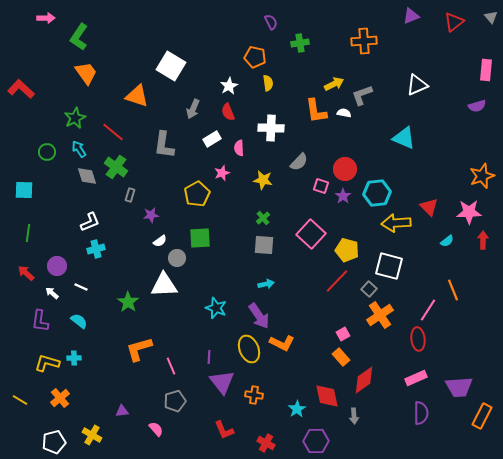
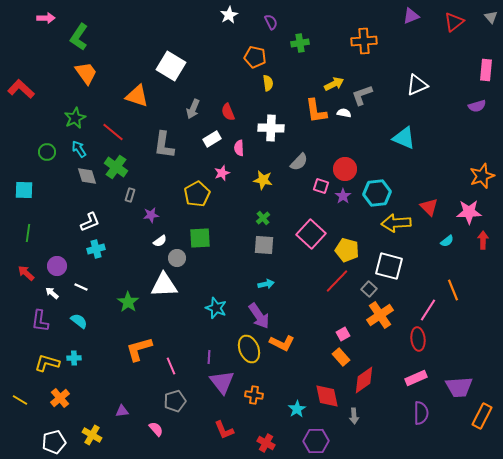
white star at (229, 86): moved 71 px up
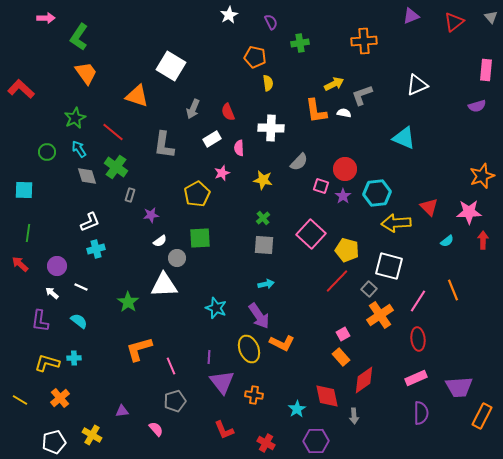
red arrow at (26, 273): moved 6 px left, 9 px up
pink line at (428, 310): moved 10 px left, 9 px up
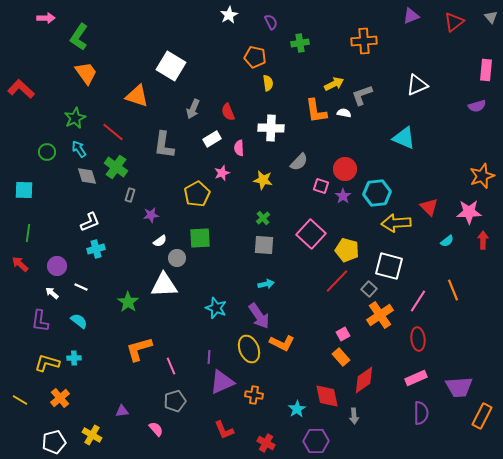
purple triangle at (222, 382): rotated 44 degrees clockwise
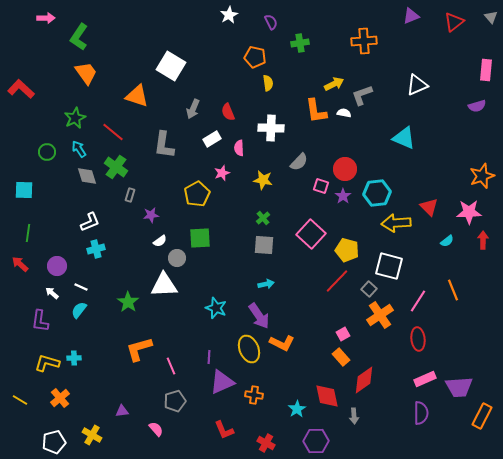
cyan semicircle at (79, 321): moved 11 px up; rotated 90 degrees counterclockwise
pink rectangle at (416, 378): moved 9 px right, 1 px down
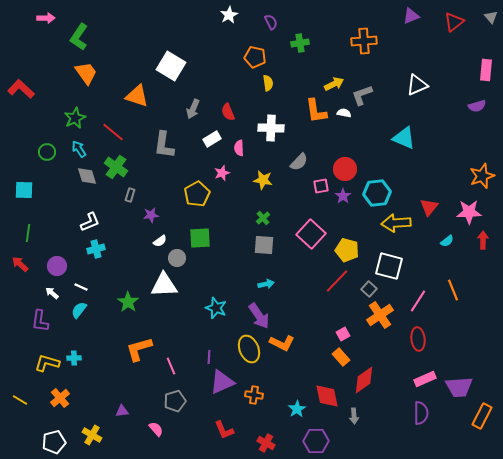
pink square at (321, 186): rotated 28 degrees counterclockwise
red triangle at (429, 207): rotated 24 degrees clockwise
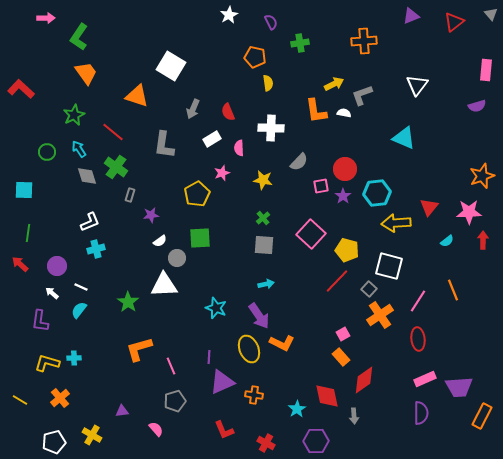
gray triangle at (491, 17): moved 3 px up
white triangle at (417, 85): rotated 30 degrees counterclockwise
green star at (75, 118): moved 1 px left, 3 px up
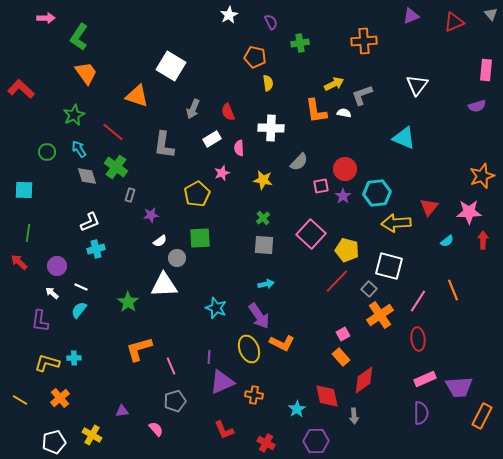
red triangle at (454, 22): rotated 15 degrees clockwise
red arrow at (20, 264): moved 1 px left, 2 px up
